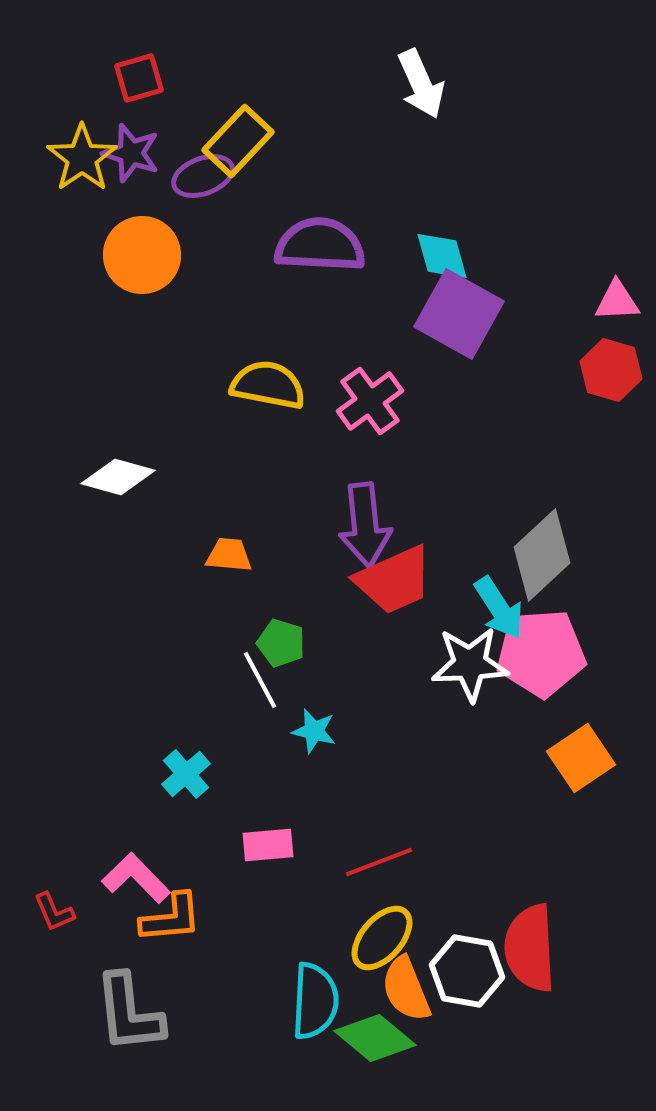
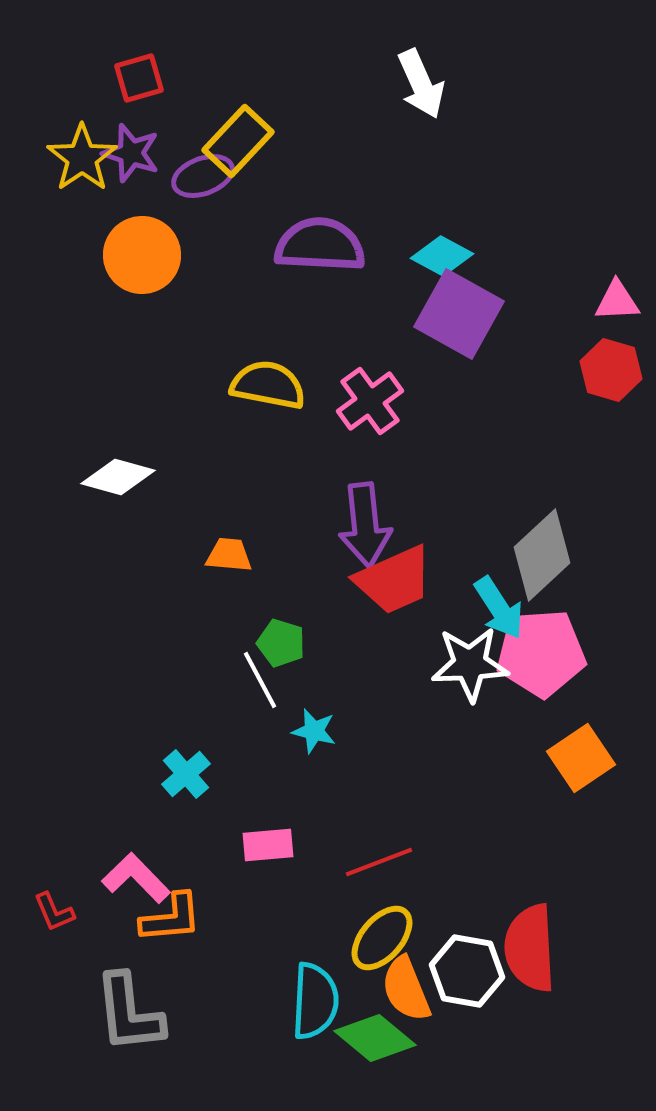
cyan diamond: rotated 46 degrees counterclockwise
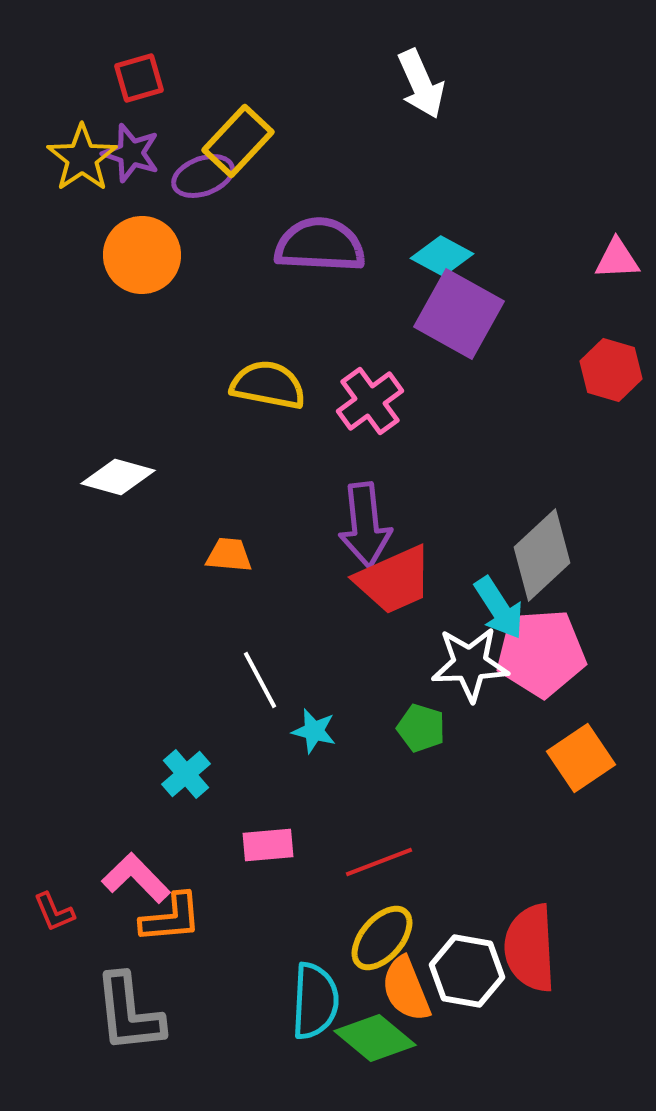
pink triangle: moved 42 px up
green pentagon: moved 140 px right, 85 px down
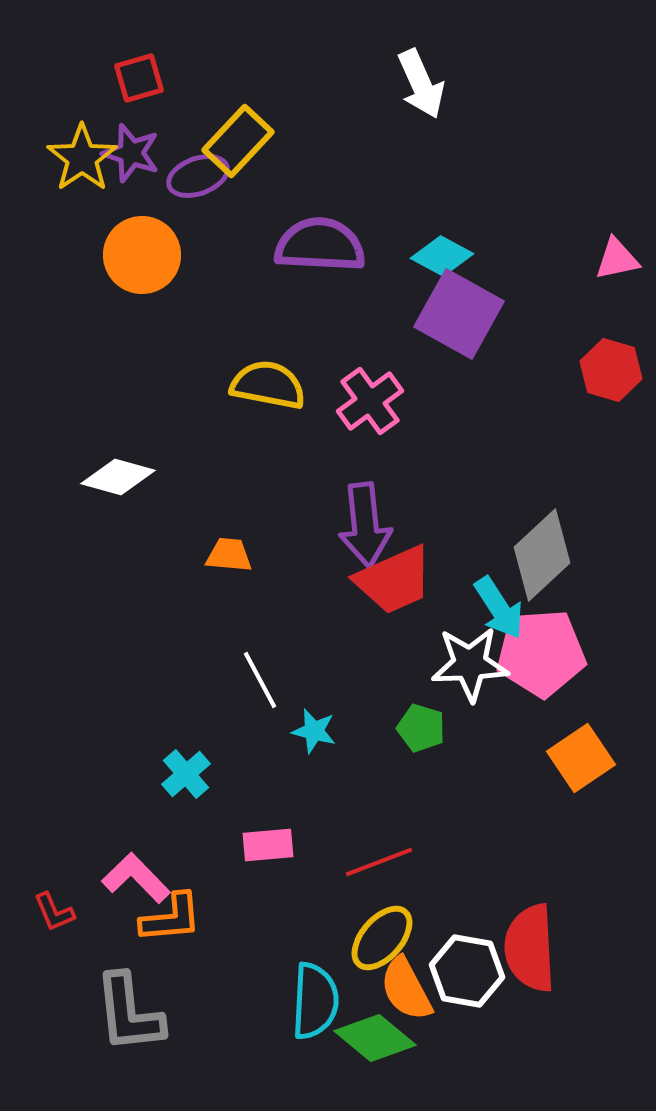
purple ellipse: moved 5 px left
pink triangle: rotated 9 degrees counterclockwise
orange semicircle: rotated 6 degrees counterclockwise
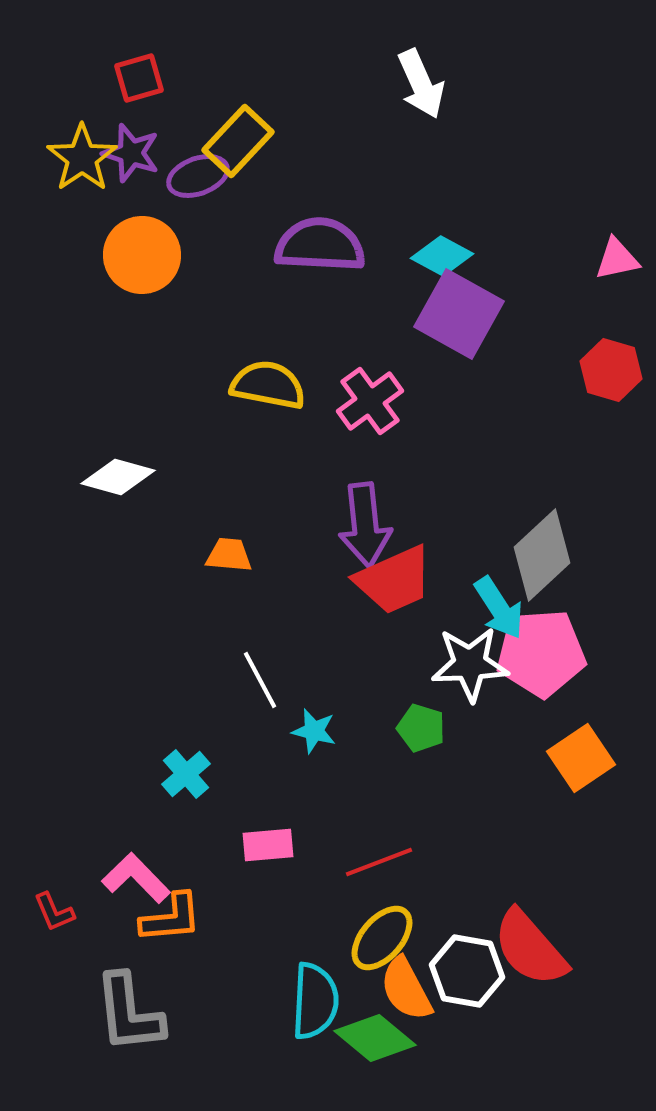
red semicircle: rotated 38 degrees counterclockwise
